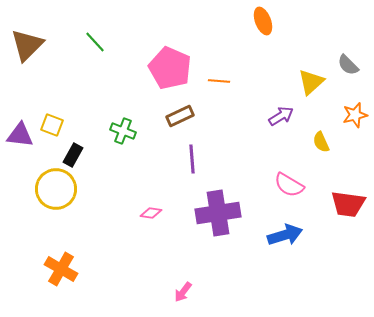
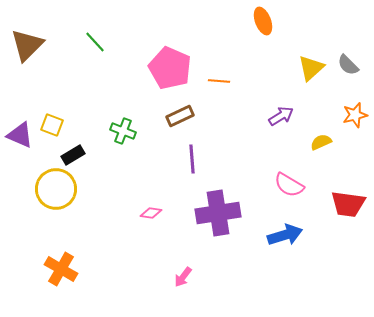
yellow triangle: moved 14 px up
purple triangle: rotated 16 degrees clockwise
yellow semicircle: rotated 90 degrees clockwise
black rectangle: rotated 30 degrees clockwise
pink arrow: moved 15 px up
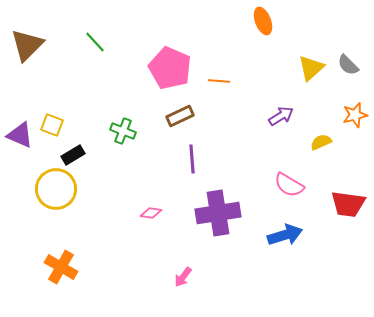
orange cross: moved 2 px up
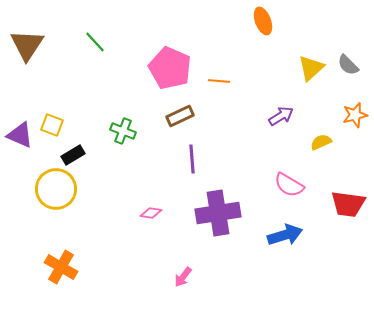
brown triangle: rotated 12 degrees counterclockwise
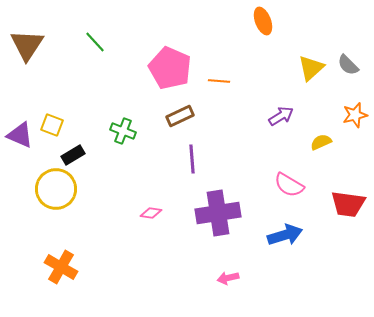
pink arrow: moved 45 px right, 1 px down; rotated 40 degrees clockwise
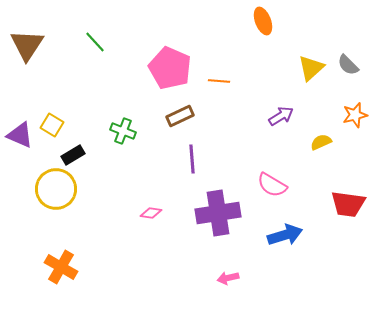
yellow square: rotated 10 degrees clockwise
pink semicircle: moved 17 px left
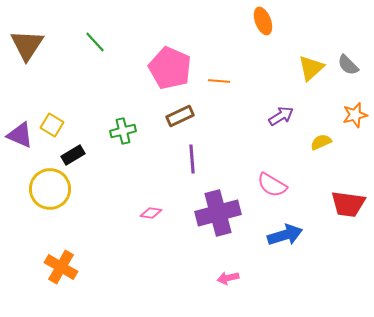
green cross: rotated 35 degrees counterclockwise
yellow circle: moved 6 px left
purple cross: rotated 6 degrees counterclockwise
